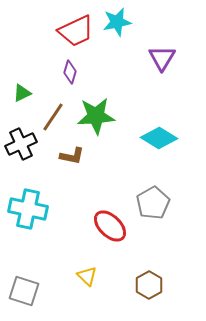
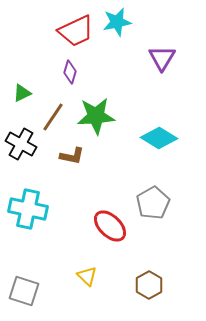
black cross: rotated 36 degrees counterclockwise
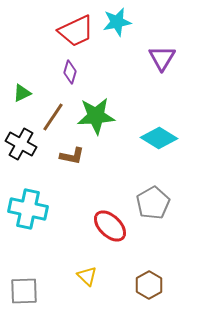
gray square: rotated 20 degrees counterclockwise
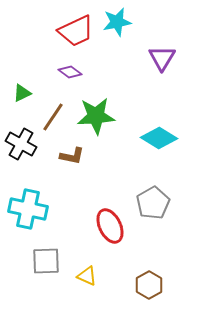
purple diamond: rotated 70 degrees counterclockwise
red ellipse: rotated 20 degrees clockwise
yellow triangle: rotated 20 degrees counterclockwise
gray square: moved 22 px right, 30 px up
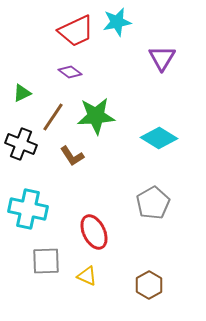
black cross: rotated 8 degrees counterclockwise
brown L-shape: rotated 45 degrees clockwise
red ellipse: moved 16 px left, 6 px down
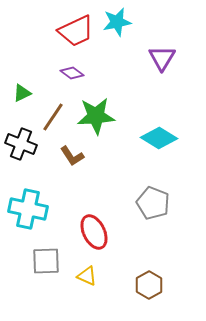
purple diamond: moved 2 px right, 1 px down
gray pentagon: rotated 20 degrees counterclockwise
